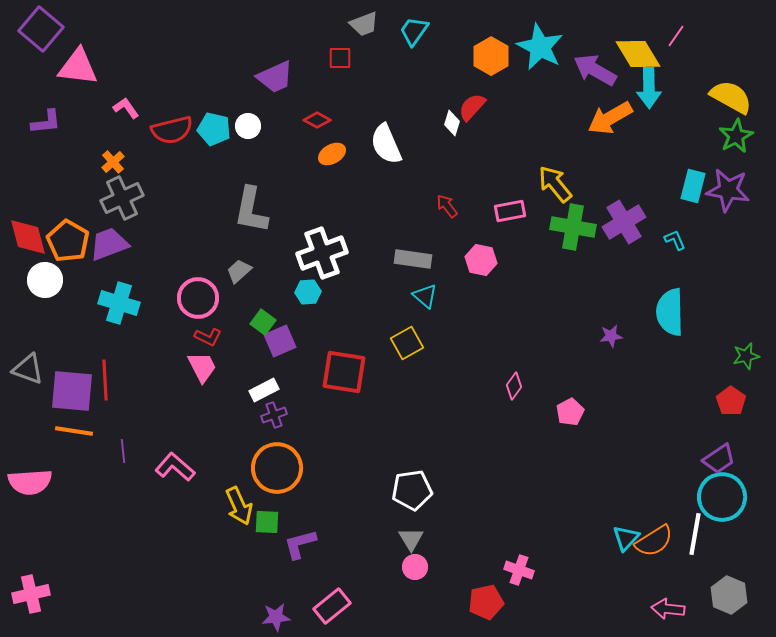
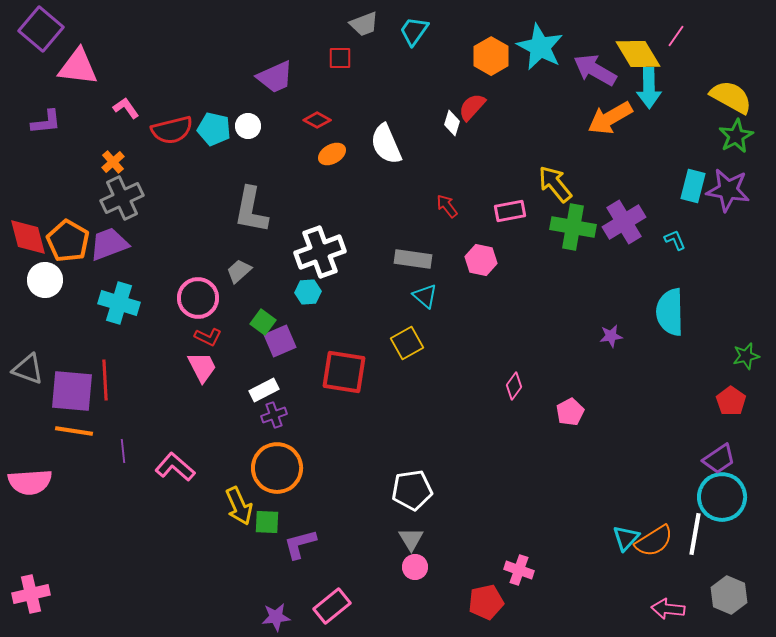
white cross at (322, 253): moved 2 px left, 1 px up
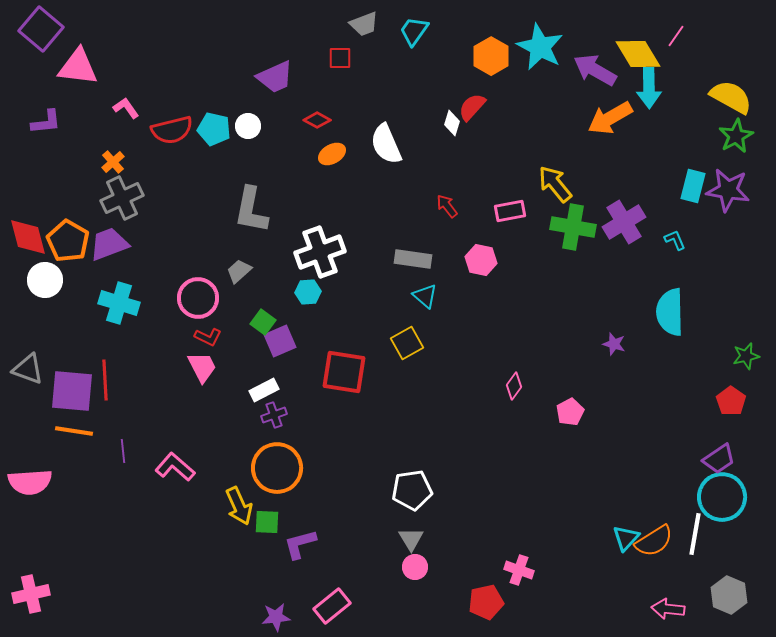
purple star at (611, 336): moved 3 px right, 8 px down; rotated 25 degrees clockwise
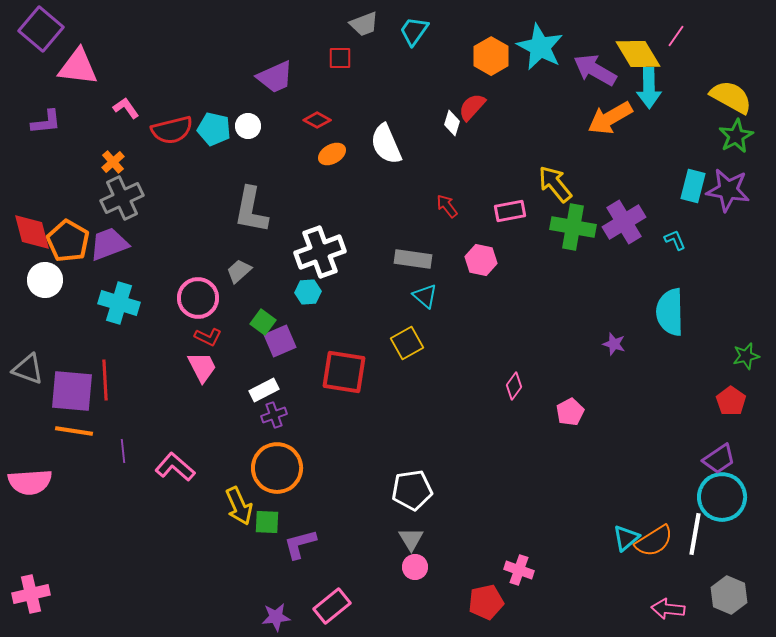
red diamond at (28, 237): moved 4 px right, 5 px up
cyan triangle at (626, 538): rotated 8 degrees clockwise
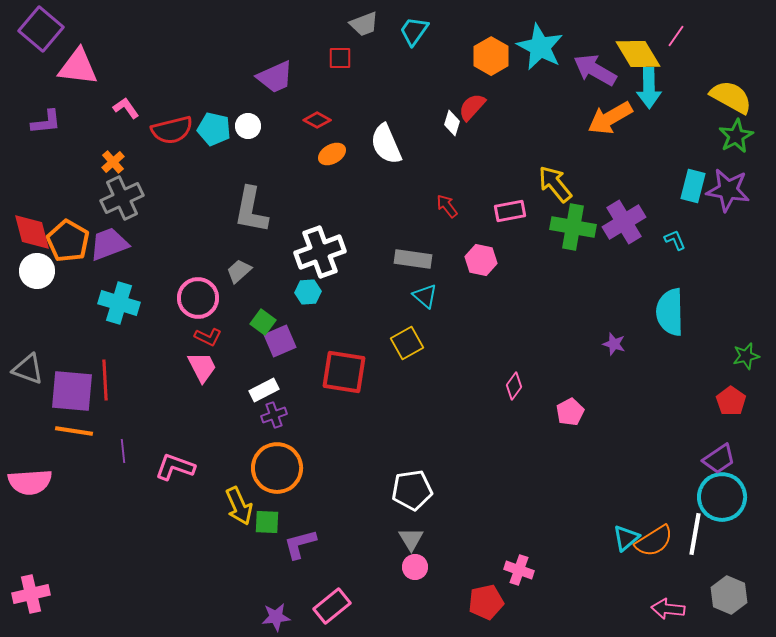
white circle at (45, 280): moved 8 px left, 9 px up
pink L-shape at (175, 467): rotated 21 degrees counterclockwise
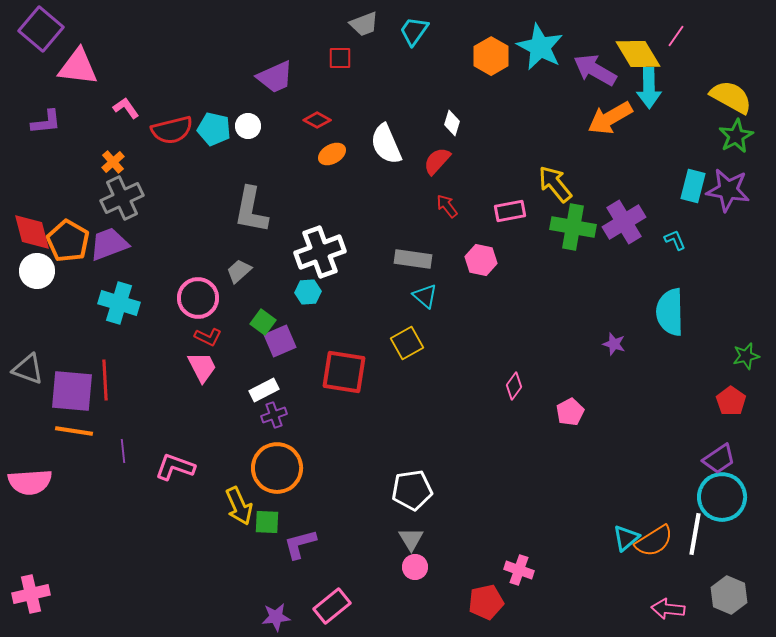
red semicircle at (472, 107): moved 35 px left, 54 px down
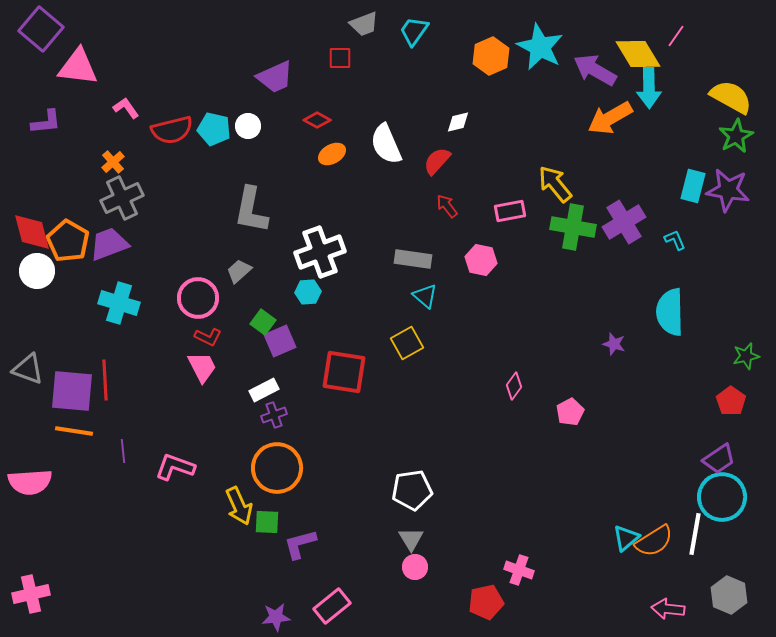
orange hexagon at (491, 56): rotated 6 degrees clockwise
white diamond at (452, 123): moved 6 px right, 1 px up; rotated 60 degrees clockwise
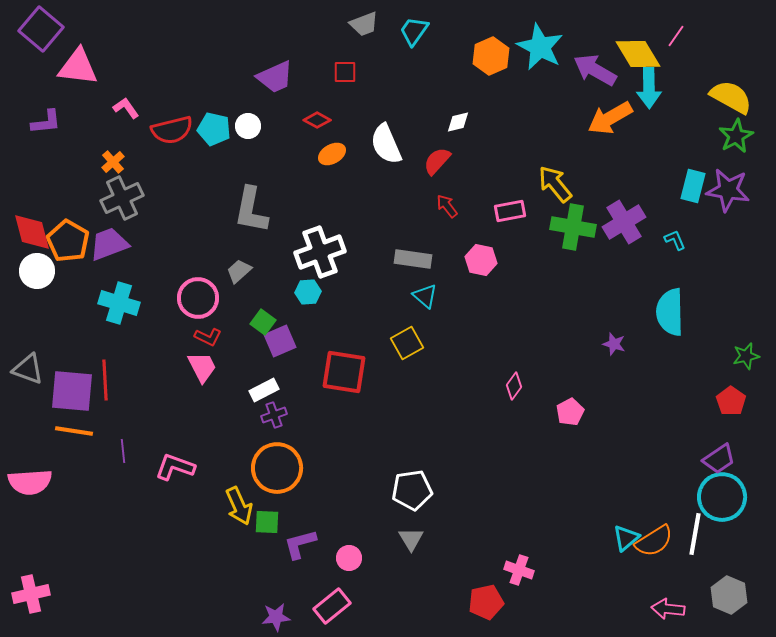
red square at (340, 58): moved 5 px right, 14 px down
pink circle at (415, 567): moved 66 px left, 9 px up
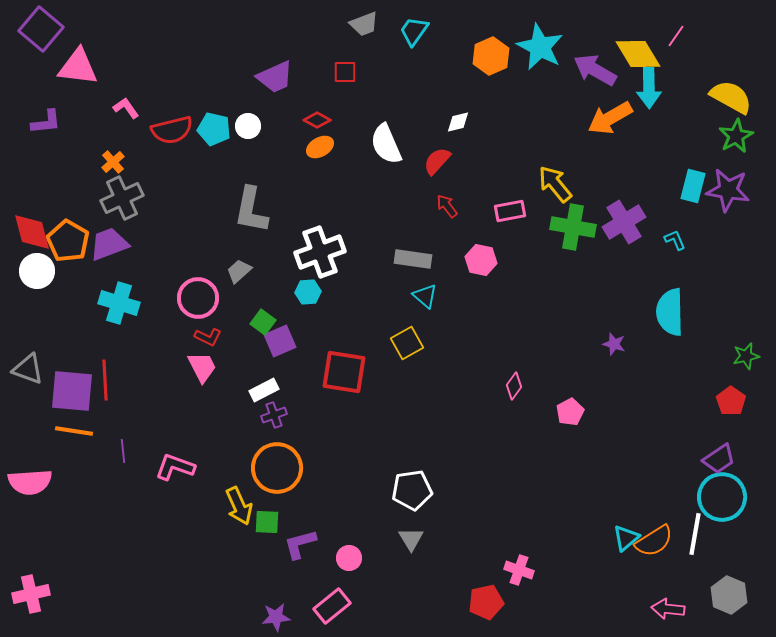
orange ellipse at (332, 154): moved 12 px left, 7 px up
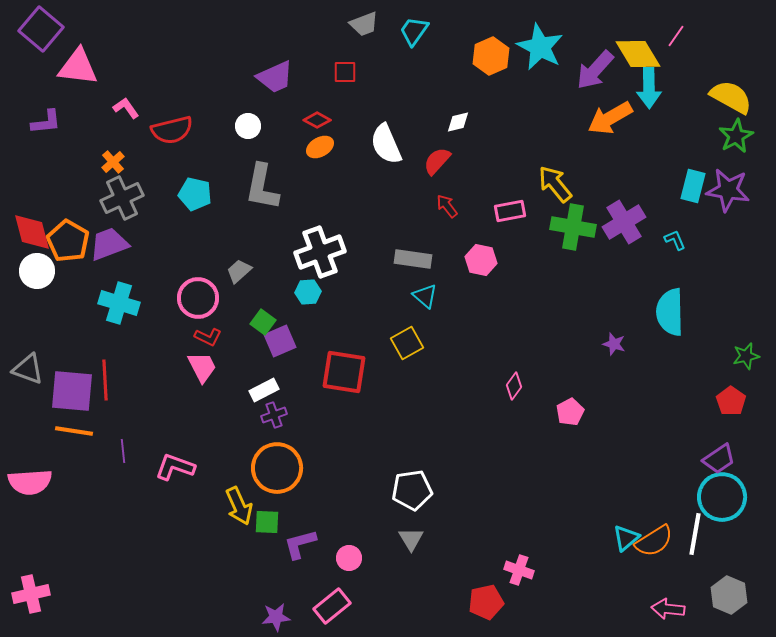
purple arrow at (595, 70): rotated 78 degrees counterclockwise
cyan pentagon at (214, 129): moved 19 px left, 65 px down
gray L-shape at (251, 210): moved 11 px right, 23 px up
